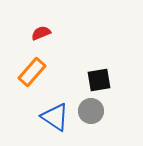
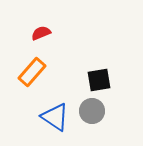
gray circle: moved 1 px right
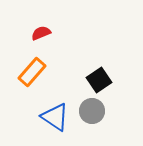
black square: rotated 25 degrees counterclockwise
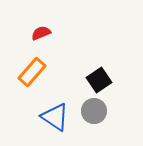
gray circle: moved 2 px right
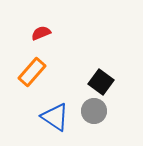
black square: moved 2 px right, 2 px down; rotated 20 degrees counterclockwise
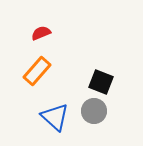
orange rectangle: moved 5 px right, 1 px up
black square: rotated 15 degrees counterclockwise
blue triangle: rotated 8 degrees clockwise
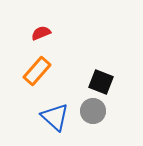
gray circle: moved 1 px left
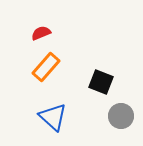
orange rectangle: moved 9 px right, 4 px up
gray circle: moved 28 px right, 5 px down
blue triangle: moved 2 px left
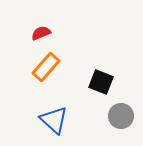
blue triangle: moved 1 px right, 3 px down
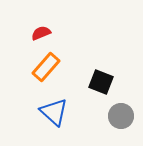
blue triangle: moved 8 px up
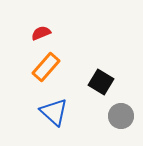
black square: rotated 10 degrees clockwise
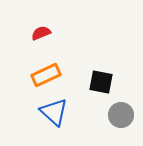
orange rectangle: moved 8 px down; rotated 24 degrees clockwise
black square: rotated 20 degrees counterclockwise
gray circle: moved 1 px up
